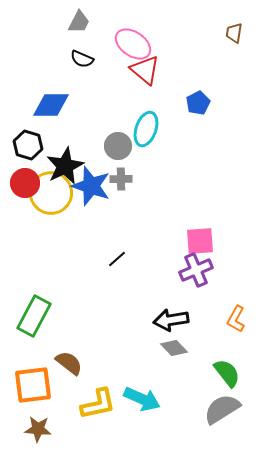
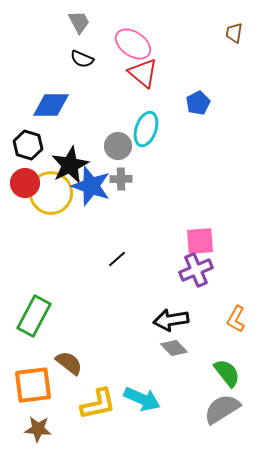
gray trapezoid: rotated 55 degrees counterclockwise
red triangle: moved 2 px left, 3 px down
black star: moved 5 px right, 1 px up
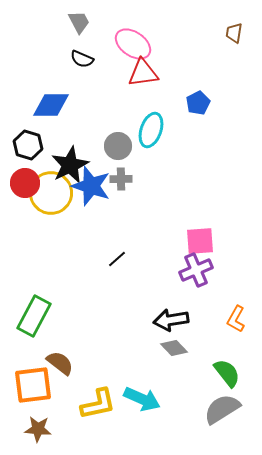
red triangle: rotated 48 degrees counterclockwise
cyan ellipse: moved 5 px right, 1 px down
brown semicircle: moved 9 px left
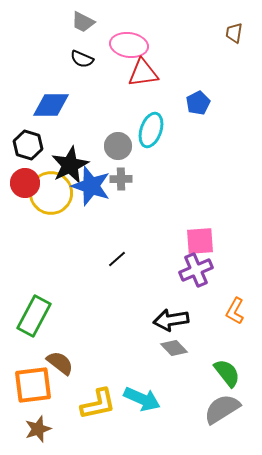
gray trapezoid: moved 4 px right; rotated 145 degrees clockwise
pink ellipse: moved 4 px left, 1 px down; rotated 27 degrees counterclockwise
orange L-shape: moved 1 px left, 8 px up
brown star: rotated 24 degrees counterclockwise
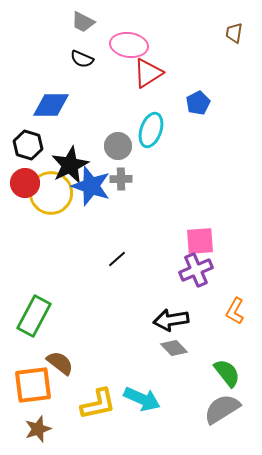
red triangle: moved 5 px right; rotated 24 degrees counterclockwise
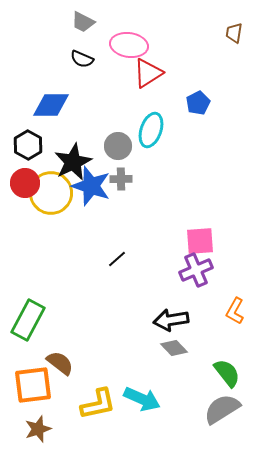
black hexagon: rotated 12 degrees clockwise
black star: moved 3 px right, 3 px up
green rectangle: moved 6 px left, 4 px down
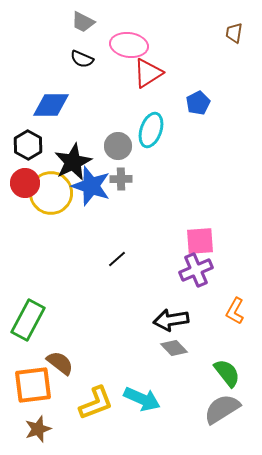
yellow L-shape: moved 2 px left, 1 px up; rotated 9 degrees counterclockwise
